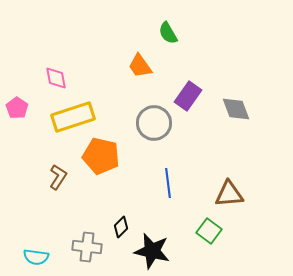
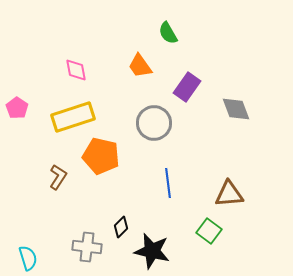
pink diamond: moved 20 px right, 8 px up
purple rectangle: moved 1 px left, 9 px up
cyan semicircle: moved 8 px left, 1 px down; rotated 115 degrees counterclockwise
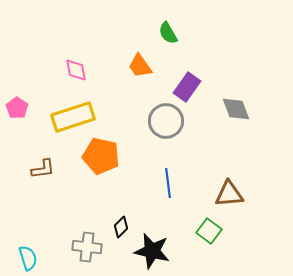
gray circle: moved 12 px right, 2 px up
brown L-shape: moved 15 px left, 8 px up; rotated 50 degrees clockwise
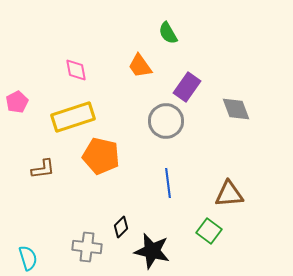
pink pentagon: moved 6 px up; rotated 10 degrees clockwise
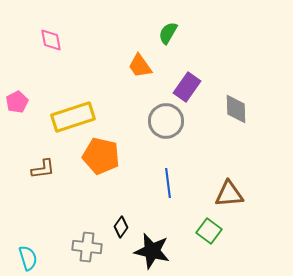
green semicircle: rotated 60 degrees clockwise
pink diamond: moved 25 px left, 30 px up
gray diamond: rotated 20 degrees clockwise
black diamond: rotated 10 degrees counterclockwise
